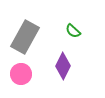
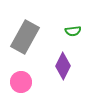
green semicircle: rotated 49 degrees counterclockwise
pink circle: moved 8 px down
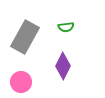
green semicircle: moved 7 px left, 4 px up
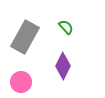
green semicircle: rotated 126 degrees counterclockwise
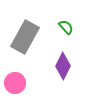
pink circle: moved 6 px left, 1 px down
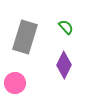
gray rectangle: rotated 12 degrees counterclockwise
purple diamond: moved 1 px right, 1 px up
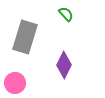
green semicircle: moved 13 px up
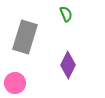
green semicircle: rotated 21 degrees clockwise
purple diamond: moved 4 px right
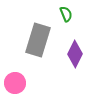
gray rectangle: moved 13 px right, 3 px down
purple diamond: moved 7 px right, 11 px up
